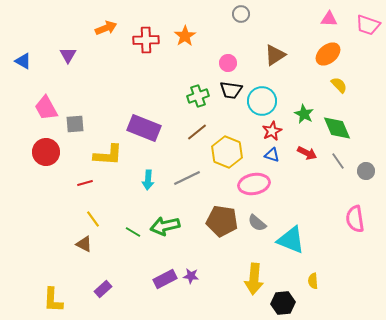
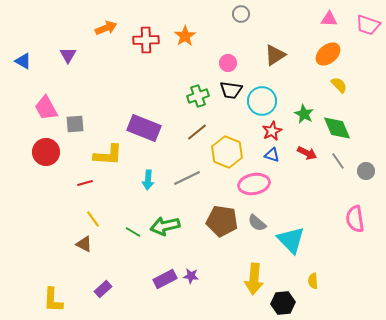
cyan triangle at (291, 240): rotated 24 degrees clockwise
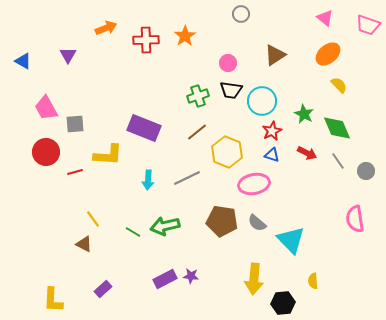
pink triangle at (329, 19): moved 4 px left, 1 px up; rotated 36 degrees clockwise
red line at (85, 183): moved 10 px left, 11 px up
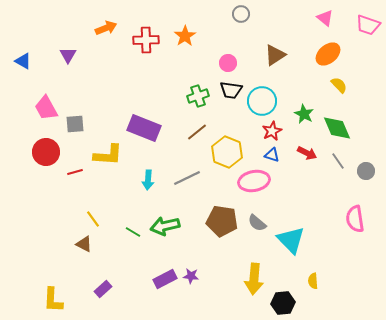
pink ellipse at (254, 184): moved 3 px up
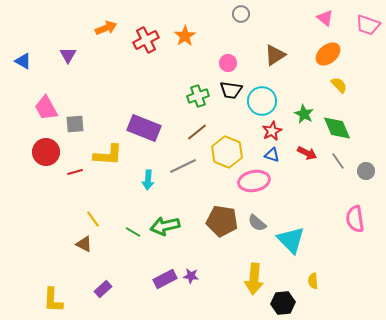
red cross at (146, 40): rotated 25 degrees counterclockwise
gray line at (187, 178): moved 4 px left, 12 px up
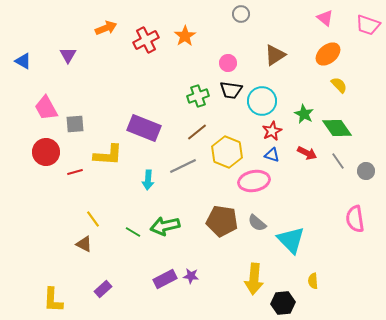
green diamond at (337, 128): rotated 12 degrees counterclockwise
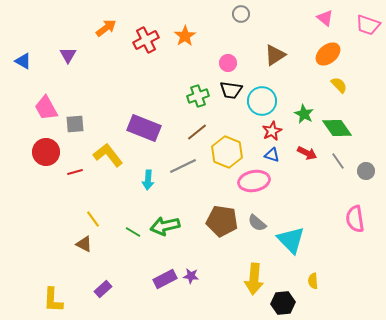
orange arrow at (106, 28): rotated 15 degrees counterclockwise
yellow L-shape at (108, 155): rotated 132 degrees counterclockwise
